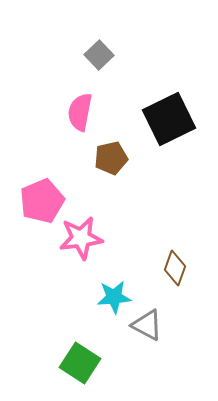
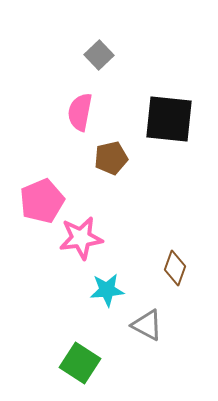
black square: rotated 32 degrees clockwise
cyan star: moved 7 px left, 7 px up
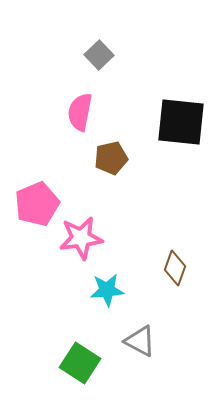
black square: moved 12 px right, 3 px down
pink pentagon: moved 5 px left, 3 px down
gray triangle: moved 7 px left, 16 px down
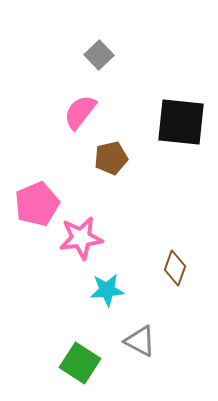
pink semicircle: rotated 27 degrees clockwise
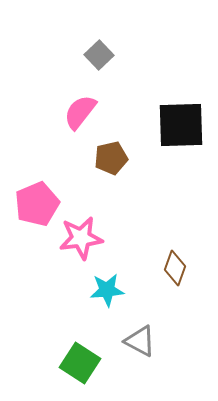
black square: moved 3 px down; rotated 8 degrees counterclockwise
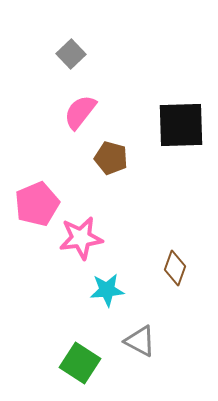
gray square: moved 28 px left, 1 px up
brown pentagon: rotated 28 degrees clockwise
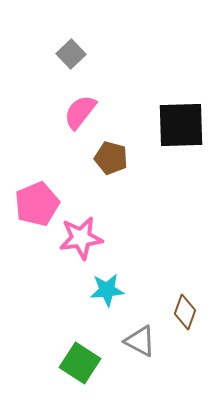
brown diamond: moved 10 px right, 44 px down
